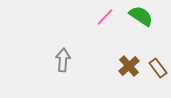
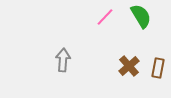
green semicircle: rotated 25 degrees clockwise
brown rectangle: rotated 48 degrees clockwise
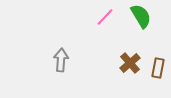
gray arrow: moved 2 px left
brown cross: moved 1 px right, 3 px up
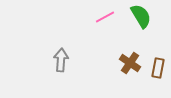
pink line: rotated 18 degrees clockwise
brown cross: rotated 15 degrees counterclockwise
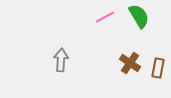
green semicircle: moved 2 px left
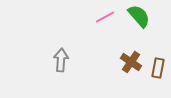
green semicircle: rotated 10 degrees counterclockwise
brown cross: moved 1 px right, 1 px up
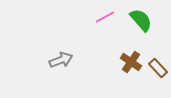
green semicircle: moved 2 px right, 4 px down
gray arrow: rotated 65 degrees clockwise
brown rectangle: rotated 54 degrees counterclockwise
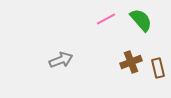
pink line: moved 1 px right, 2 px down
brown cross: rotated 35 degrees clockwise
brown rectangle: rotated 30 degrees clockwise
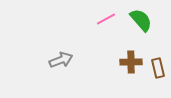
brown cross: rotated 20 degrees clockwise
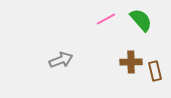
brown rectangle: moved 3 px left, 3 px down
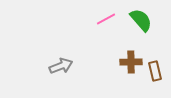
gray arrow: moved 6 px down
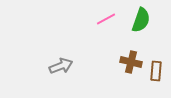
green semicircle: rotated 60 degrees clockwise
brown cross: rotated 15 degrees clockwise
brown rectangle: moved 1 px right; rotated 18 degrees clockwise
